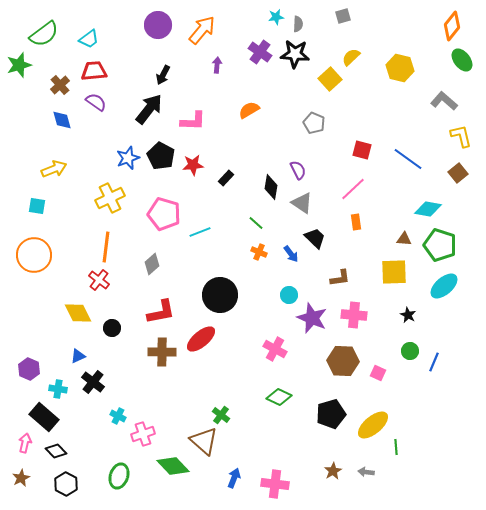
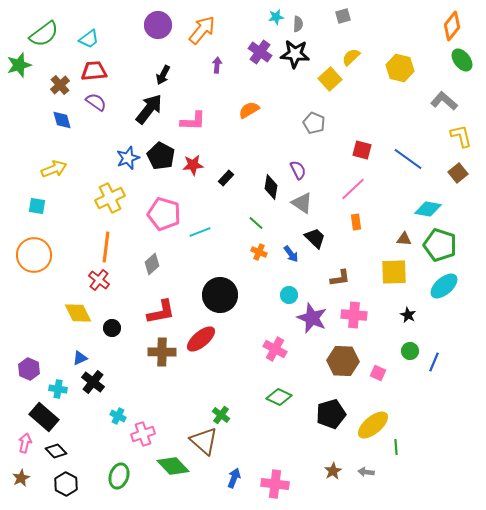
blue triangle at (78, 356): moved 2 px right, 2 px down
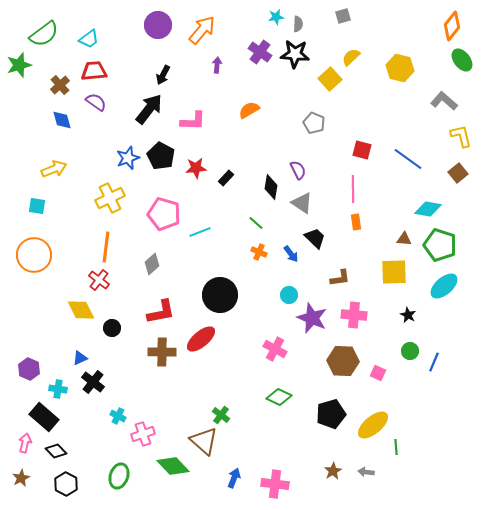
red star at (193, 165): moved 3 px right, 3 px down
pink line at (353, 189): rotated 48 degrees counterclockwise
yellow diamond at (78, 313): moved 3 px right, 3 px up
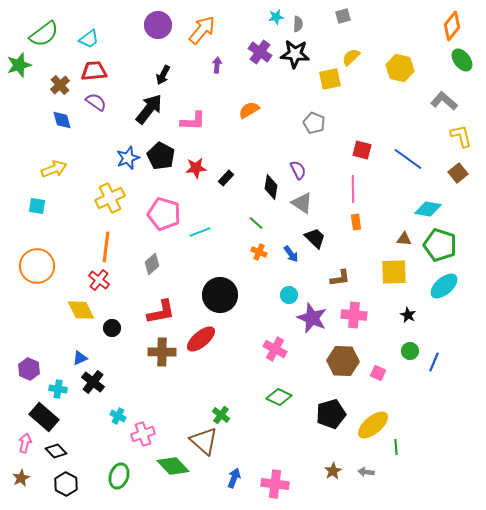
yellow square at (330, 79): rotated 30 degrees clockwise
orange circle at (34, 255): moved 3 px right, 11 px down
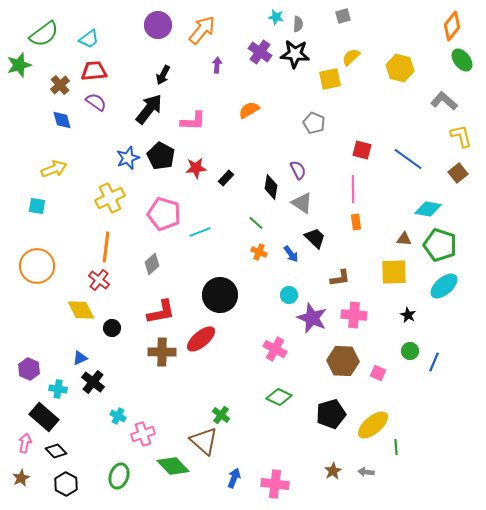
cyan star at (276, 17): rotated 21 degrees clockwise
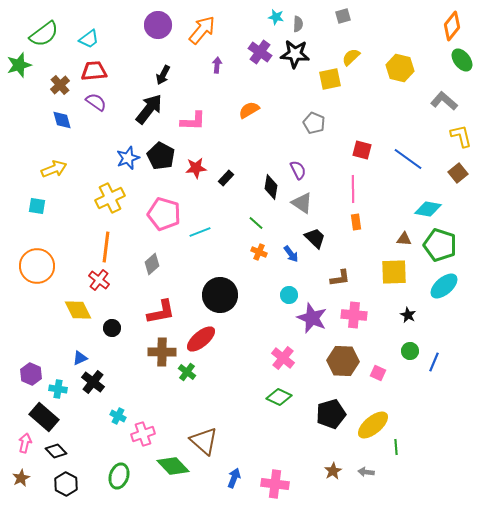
yellow diamond at (81, 310): moved 3 px left
pink cross at (275, 349): moved 8 px right, 9 px down; rotated 10 degrees clockwise
purple hexagon at (29, 369): moved 2 px right, 5 px down
green cross at (221, 415): moved 34 px left, 43 px up
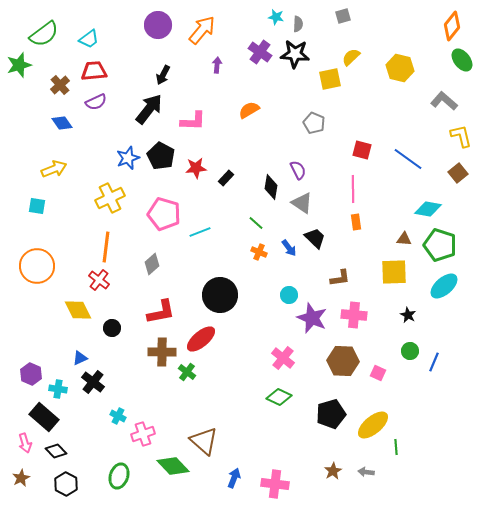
purple semicircle at (96, 102): rotated 120 degrees clockwise
blue diamond at (62, 120): moved 3 px down; rotated 20 degrees counterclockwise
blue arrow at (291, 254): moved 2 px left, 6 px up
pink arrow at (25, 443): rotated 150 degrees clockwise
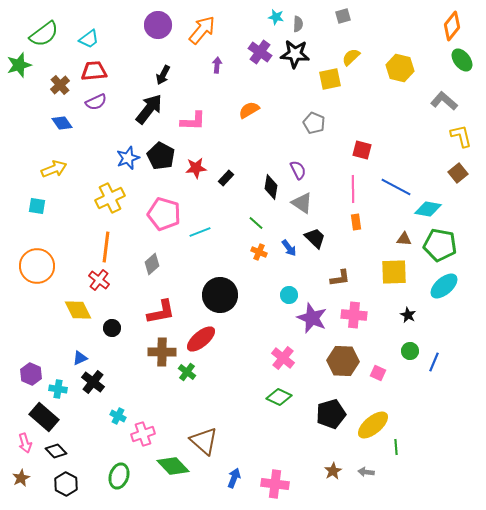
blue line at (408, 159): moved 12 px left, 28 px down; rotated 8 degrees counterclockwise
green pentagon at (440, 245): rotated 8 degrees counterclockwise
